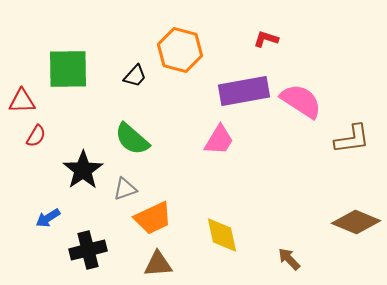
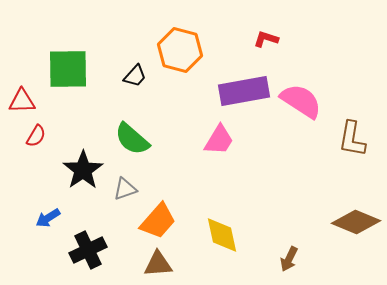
brown L-shape: rotated 108 degrees clockwise
orange trapezoid: moved 5 px right, 3 px down; rotated 24 degrees counterclockwise
black cross: rotated 12 degrees counterclockwise
brown arrow: rotated 110 degrees counterclockwise
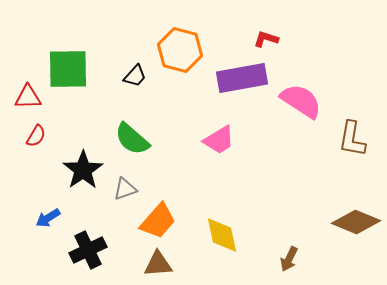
purple rectangle: moved 2 px left, 13 px up
red triangle: moved 6 px right, 4 px up
pink trapezoid: rotated 28 degrees clockwise
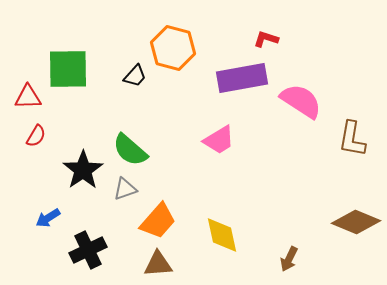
orange hexagon: moved 7 px left, 2 px up
green semicircle: moved 2 px left, 11 px down
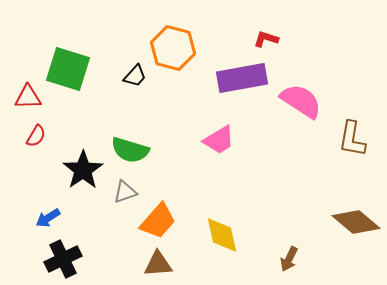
green square: rotated 18 degrees clockwise
green semicircle: rotated 24 degrees counterclockwise
gray triangle: moved 3 px down
brown diamond: rotated 18 degrees clockwise
black cross: moved 25 px left, 9 px down
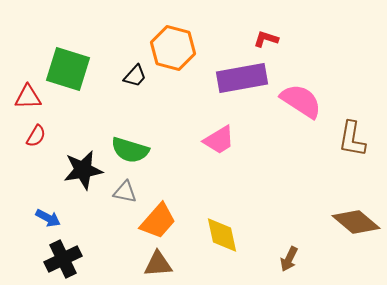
black star: rotated 24 degrees clockwise
gray triangle: rotated 30 degrees clockwise
blue arrow: rotated 120 degrees counterclockwise
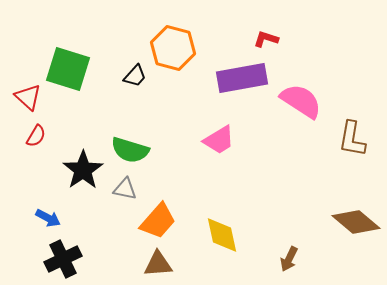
red triangle: rotated 44 degrees clockwise
black star: rotated 24 degrees counterclockwise
gray triangle: moved 3 px up
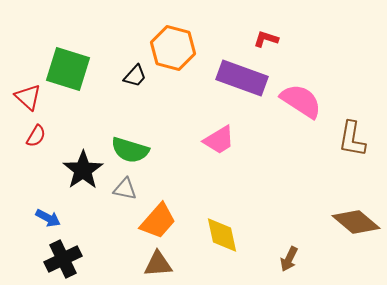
purple rectangle: rotated 30 degrees clockwise
